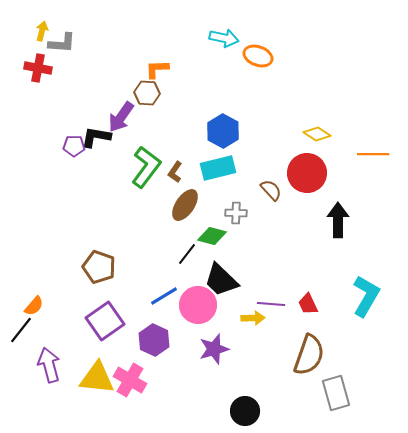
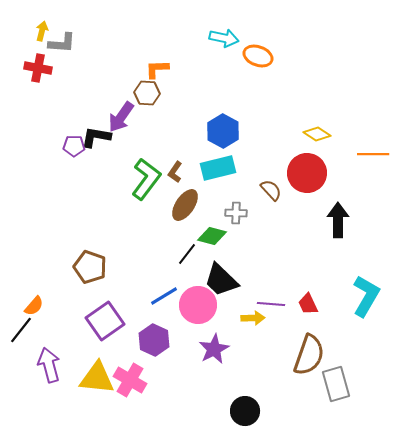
green L-shape at (146, 167): moved 12 px down
brown pentagon at (99, 267): moved 9 px left
purple star at (214, 349): rotated 12 degrees counterclockwise
gray rectangle at (336, 393): moved 9 px up
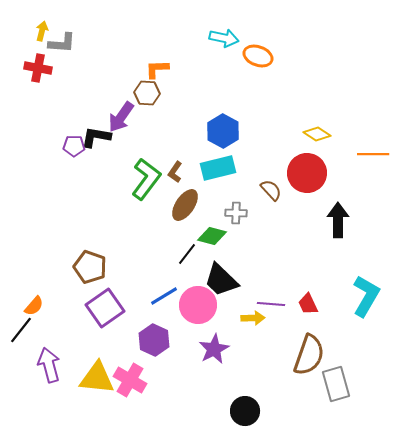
purple square at (105, 321): moved 13 px up
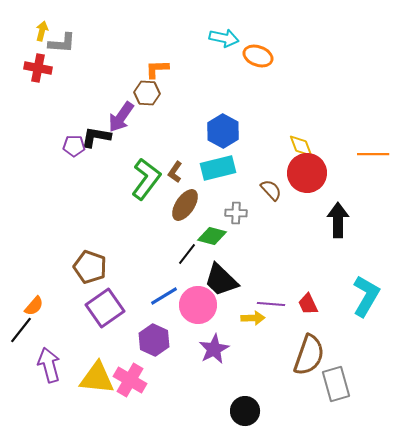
yellow diamond at (317, 134): moved 16 px left, 12 px down; rotated 36 degrees clockwise
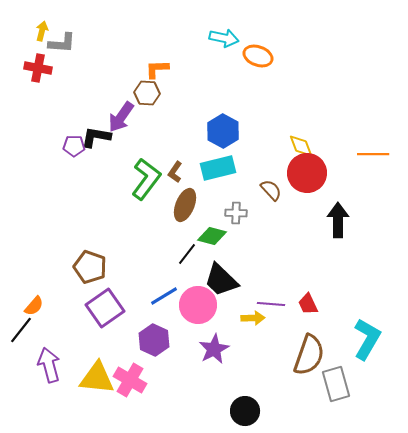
brown ellipse at (185, 205): rotated 12 degrees counterclockwise
cyan L-shape at (366, 296): moved 1 px right, 43 px down
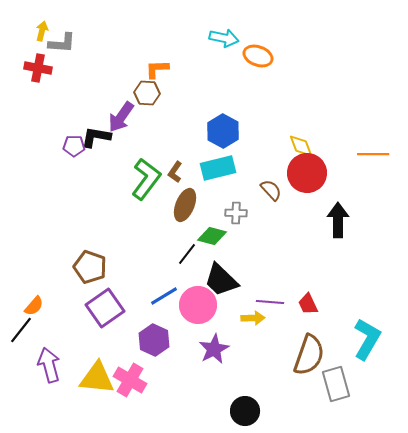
purple line at (271, 304): moved 1 px left, 2 px up
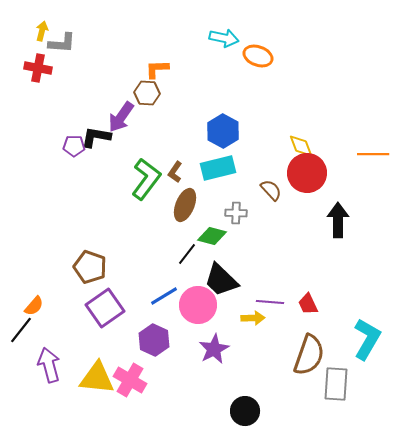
gray rectangle at (336, 384): rotated 20 degrees clockwise
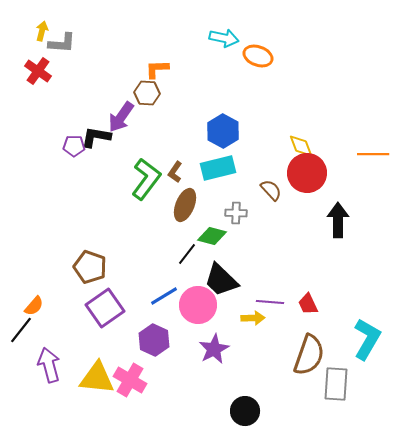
red cross at (38, 68): moved 3 px down; rotated 24 degrees clockwise
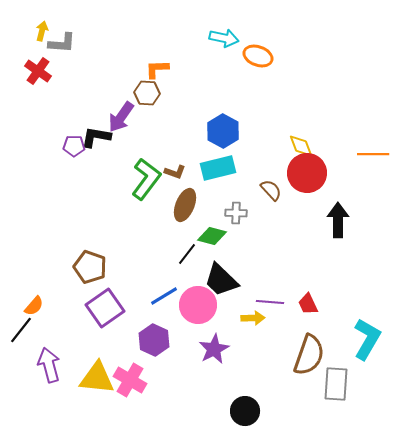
brown L-shape at (175, 172): rotated 105 degrees counterclockwise
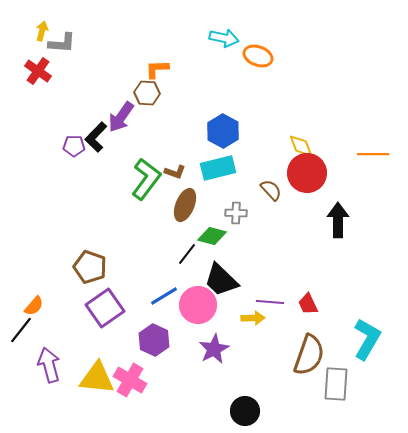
black L-shape at (96, 137): rotated 56 degrees counterclockwise
